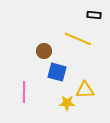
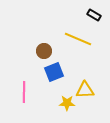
black rectangle: rotated 24 degrees clockwise
blue square: moved 3 px left; rotated 36 degrees counterclockwise
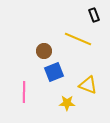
black rectangle: rotated 40 degrees clockwise
yellow triangle: moved 3 px right, 5 px up; rotated 24 degrees clockwise
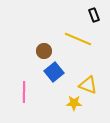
blue square: rotated 18 degrees counterclockwise
yellow star: moved 7 px right
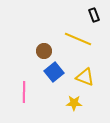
yellow triangle: moved 3 px left, 8 px up
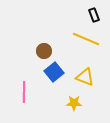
yellow line: moved 8 px right
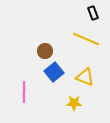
black rectangle: moved 1 px left, 2 px up
brown circle: moved 1 px right
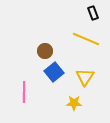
yellow triangle: rotated 42 degrees clockwise
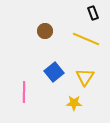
brown circle: moved 20 px up
